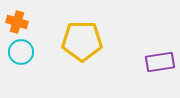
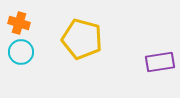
orange cross: moved 2 px right, 1 px down
yellow pentagon: moved 2 px up; rotated 15 degrees clockwise
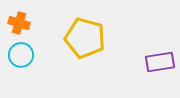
yellow pentagon: moved 3 px right, 1 px up
cyan circle: moved 3 px down
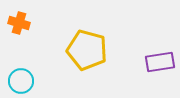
yellow pentagon: moved 2 px right, 12 px down
cyan circle: moved 26 px down
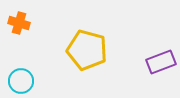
purple rectangle: moved 1 px right; rotated 12 degrees counterclockwise
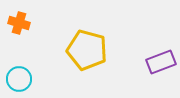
cyan circle: moved 2 px left, 2 px up
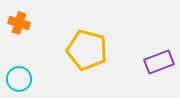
purple rectangle: moved 2 px left
